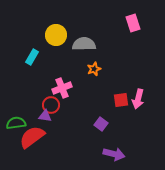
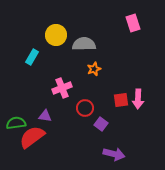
pink arrow: rotated 12 degrees counterclockwise
red circle: moved 34 px right, 3 px down
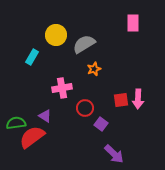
pink rectangle: rotated 18 degrees clockwise
gray semicircle: rotated 30 degrees counterclockwise
pink cross: rotated 12 degrees clockwise
purple triangle: rotated 24 degrees clockwise
purple arrow: rotated 30 degrees clockwise
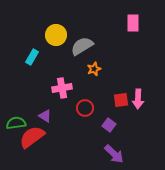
gray semicircle: moved 2 px left, 2 px down
purple square: moved 8 px right, 1 px down
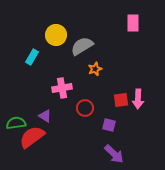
orange star: moved 1 px right
purple square: rotated 24 degrees counterclockwise
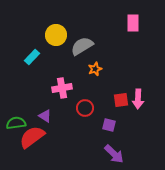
cyan rectangle: rotated 14 degrees clockwise
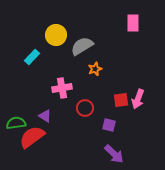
pink arrow: rotated 18 degrees clockwise
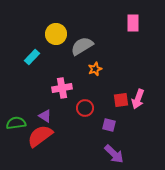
yellow circle: moved 1 px up
red semicircle: moved 8 px right, 1 px up
